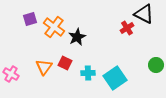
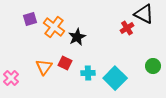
green circle: moved 3 px left, 1 px down
pink cross: moved 4 px down; rotated 14 degrees clockwise
cyan square: rotated 10 degrees counterclockwise
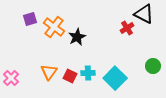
red square: moved 5 px right, 13 px down
orange triangle: moved 5 px right, 5 px down
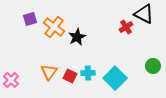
red cross: moved 1 px left, 1 px up
pink cross: moved 2 px down
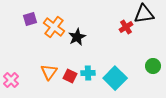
black triangle: rotated 35 degrees counterclockwise
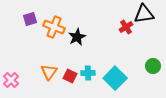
orange cross: rotated 15 degrees counterclockwise
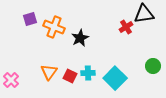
black star: moved 3 px right, 1 px down
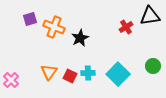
black triangle: moved 6 px right, 2 px down
cyan square: moved 3 px right, 4 px up
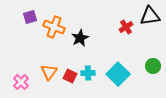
purple square: moved 2 px up
pink cross: moved 10 px right, 2 px down
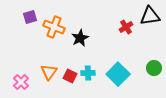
green circle: moved 1 px right, 2 px down
